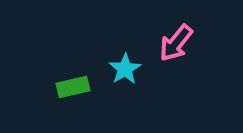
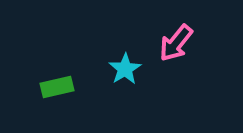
green rectangle: moved 16 px left
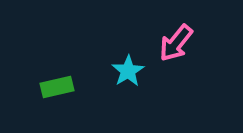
cyan star: moved 3 px right, 2 px down
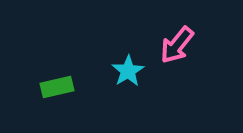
pink arrow: moved 1 px right, 2 px down
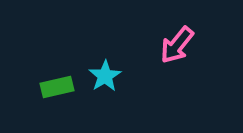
cyan star: moved 23 px left, 5 px down
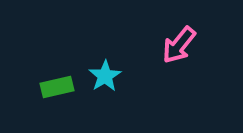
pink arrow: moved 2 px right
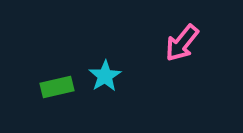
pink arrow: moved 3 px right, 2 px up
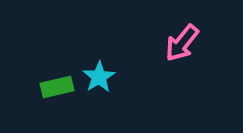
cyan star: moved 6 px left, 1 px down
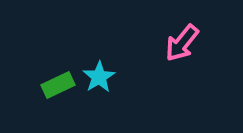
green rectangle: moved 1 px right, 2 px up; rotated 12 degrees counterclockwise
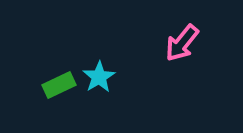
green rectangle: moved 1 px right
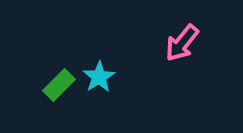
green rectangle: rotated 20 degrees counterclockwise
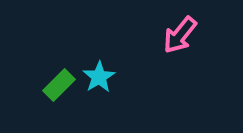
pink arrow: moved 2 px left, 8 px up
